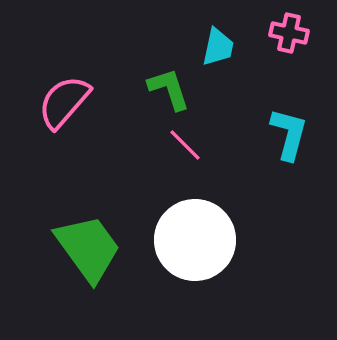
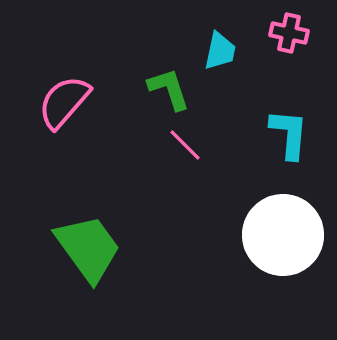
cyan trapezoid: moved 2 px right, 4 px down
cyan L-shape: rotated 10 degrees counterclockwise
white circle: moved 88 px right, 5 px up
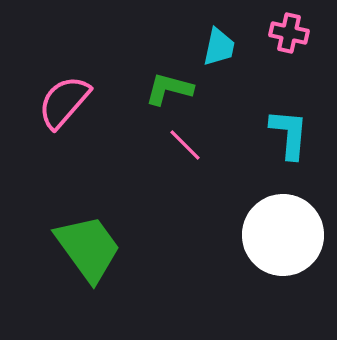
cyan trapezoid: moved 1 px left, 4 px up
green L-shape: rotated 57 degrees counterclockwise
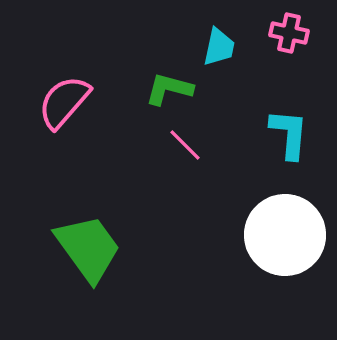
white circle: moved 2 px right
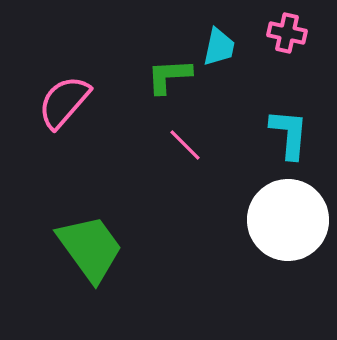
pink cross: moved 2 px left
green L-shape: moved 13 px up; rotated 18 degrees counterclockwise
white circle: moved 3 px right, 15 px up
green trapezoid: moved 2 px right
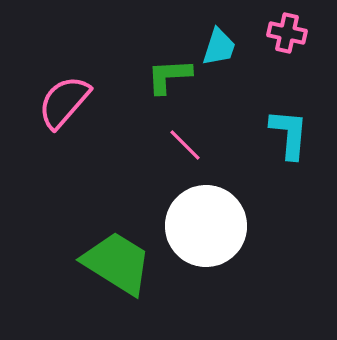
cyan trapezoid: rotated 6 degrees clockwise
white circle: moved 82 px left, 6 px down
green trapezoid: moved 27 px right, 15 px down; rotated 22 degrees counterclockwise
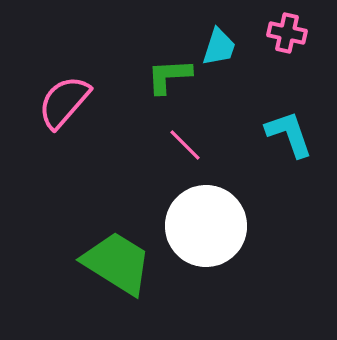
cyan L-shape: rotated 24 degrees counterclockwise
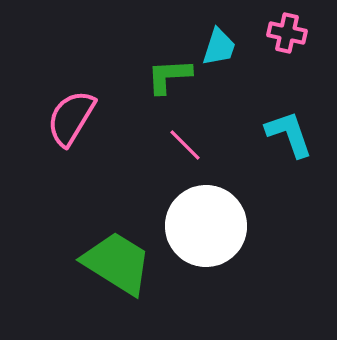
pink semicircle: moved 7 px right, 16 px down; rotated 10 degrees counterclockwise
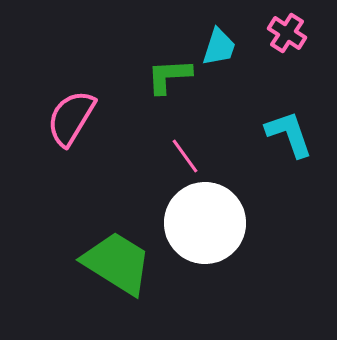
pink cross: rotated 21 degrees clockwise
pink line: moved 11 px down; rotated 9 degrees clockwise
white circle: moved 1 px left, 3 px up
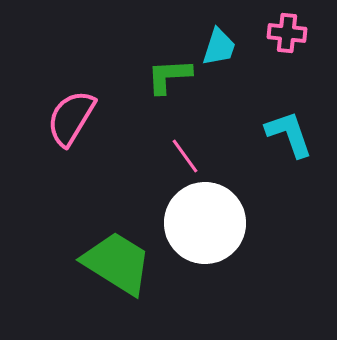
pink cross: rotated 27 degrees counterclockwise
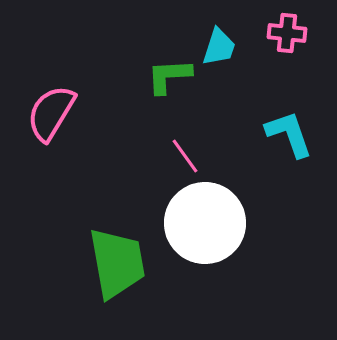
pink semicircle: moved 20 px left, 5 px up
green trapezoid: rotated 48 degrees clockwise
